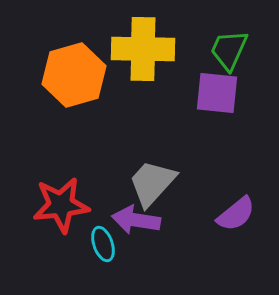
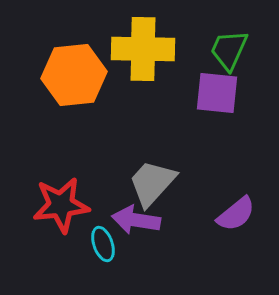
orange hexagon: rotated 10 degrees clockwise
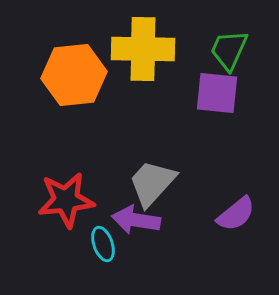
red star: moved 5 px right, 5 px up
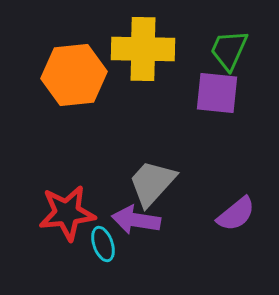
red star: moved 1 px right, 13 px down
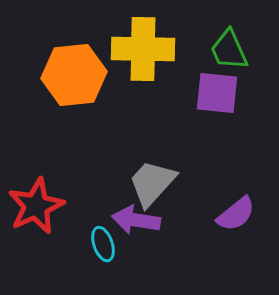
green trapezoid: rotated 48 degrees counterclockwise
red star: moved 31 px left, 7 px up; rotated 18 degrees counterclockwise
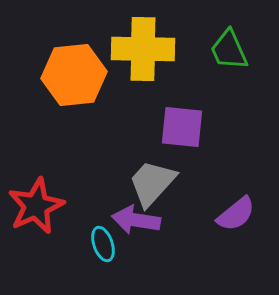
purple square: moved 35 px left, 34 px down
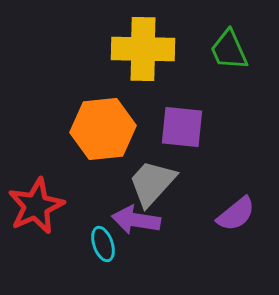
orange hexagon: moved 29 px right, 54 px down
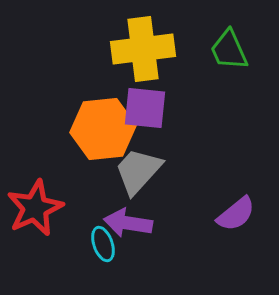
yellow cross: rotated 8 degrees counterclockwise
purple square: moved 37 px left, 19 px up
gray trapezoid: moved 14 px left, 12 px up
red star: moved 1 px left, 2 px down
purple arrow: moved 8 px left, 3 px down
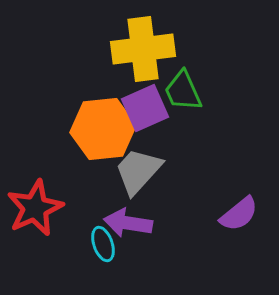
green trapezoid: moved 46 px left, 41 px down
purple square: rotated 30 degrees counterclockwise
purple semicircle: moved 3 px right
